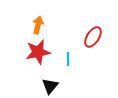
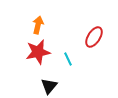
red ellipse: moved 1 px right
cyan line: rotated 24 degrees counterclockwise
black triangle: moved 1 px left
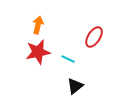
cyan line: rotated 40 degrees counterclockwise
black triangle: moved 26 px right; rotated 12 degrees clockwise
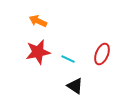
orange arrow: moved 4 px up; rotated 78 degrees counterclockwise
red ellipse: moved 8 px right, 17 px down; rotated 10 degrees counterclockwise
black triangle: rotated 48 degrees counterclockwise
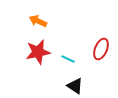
red ellipse: moved 1 px left, 5 px up
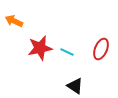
orange arrow: moved 24 px left
red star: moved 2 px right, 4 px up
cyan line: moved 1 px left, 7 px up
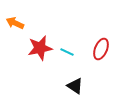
orange arrow: moved 1 px right, 2 px down
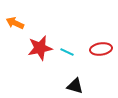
red ellipse: rotated 60 degrees clockwise
black triangle: rotated 18 degrees counterclockwise
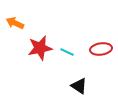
black triangle: moved 4 px right; rotated 18 degrees clockwise
